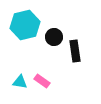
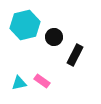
black rectangle: moved 4 px down; rotated 35 degrees clockwise
cyan triangle: moved 1 px left, 1 px down; rotated 21 degrees counterclockwise
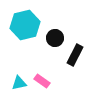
black circle: moved 1 px right, 1 px down
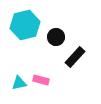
black circle: moved 1 px right, 1 px up
black rectangle: moved 2 px down; rotated 15 degrees clockwise
pink rectangle: moved 1 px left, 1 px up; rotated 21 degrees counterclockwise
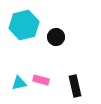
cyan hexagon: moved 1 px left
black rectangle: moved 29 px down; rotated 55 degrees counterclockwise
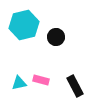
black rectangle: rotated 15 degrees counterclockwise
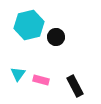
cyan hexagon: moved 5 px right
cyan triangle: moved 1 px left, 9 px up; rotated 42 degrees counterclockwise
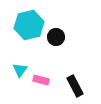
cyan triangle: moved 2 px right, 4 px up
